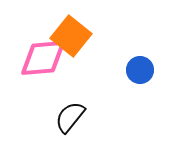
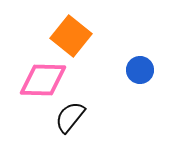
pink diamond: moved 22 px down; rotated 6 degrees clockwise
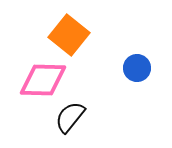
orange square: moved 2 px left, 1 px up
blue circle: moved 3 px left, 2 px up
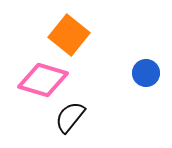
blue circle: moved 9 px right, 5 px down
pink diamond: rotated 15 degrees clockwise
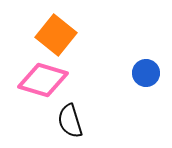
orange square: moved 13 px left
black semicircle: moved 4 px down; rotated 56 degrees counterclockwise
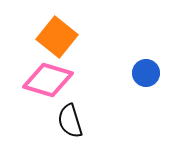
orange square: moved 1 px right, 2 px down
pink diamond: moved 5 px right
